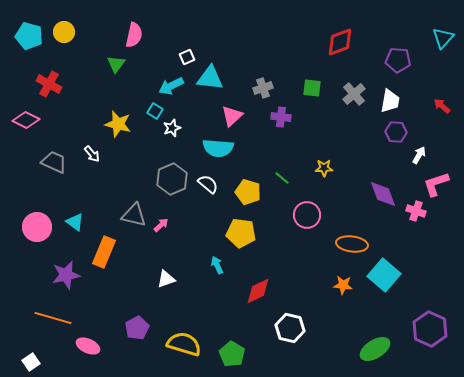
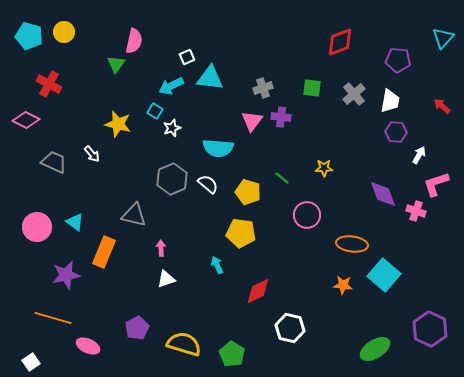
pink semicircle at (134, 35): moved 6 px down
pink triangle at (232, 116): moved 20 px right, 5 px down; rotated 10 degrees counterclockwise
pink arrow at (161, 225): moved 23 px down; rotated 49 degrees counterclockwise
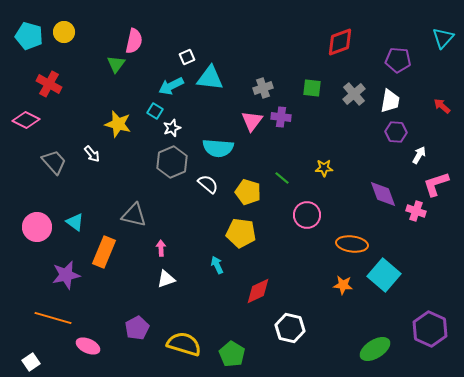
gray trapezoid at (54, 162): rotated 24 degrees clockwise
gray hexagon at (172, 179): moved 17 px up
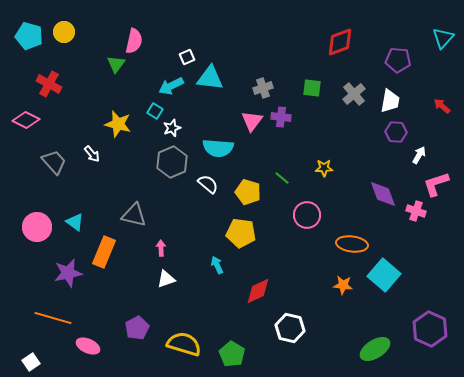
purple star at (66, 275): moved 2 px right, 2 px up
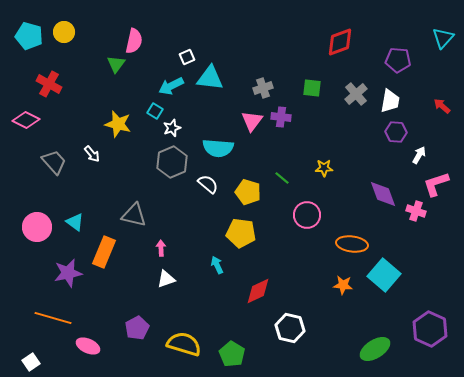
gray cross at (354, 94): moved 2 px right
